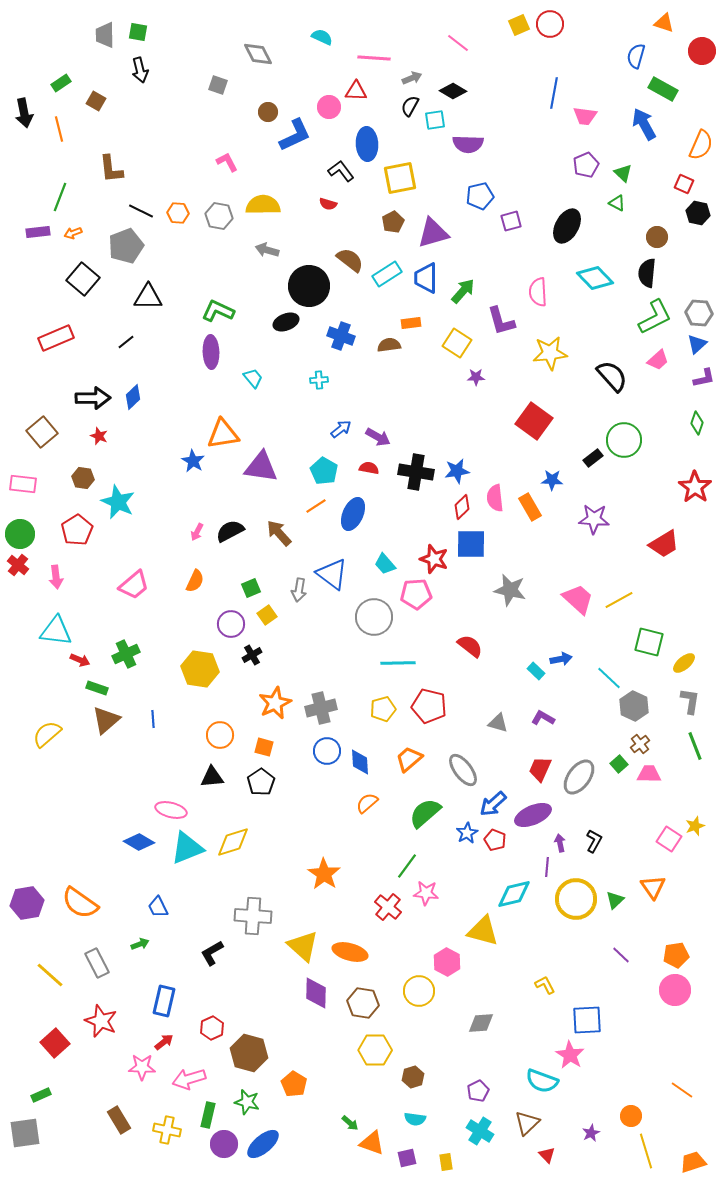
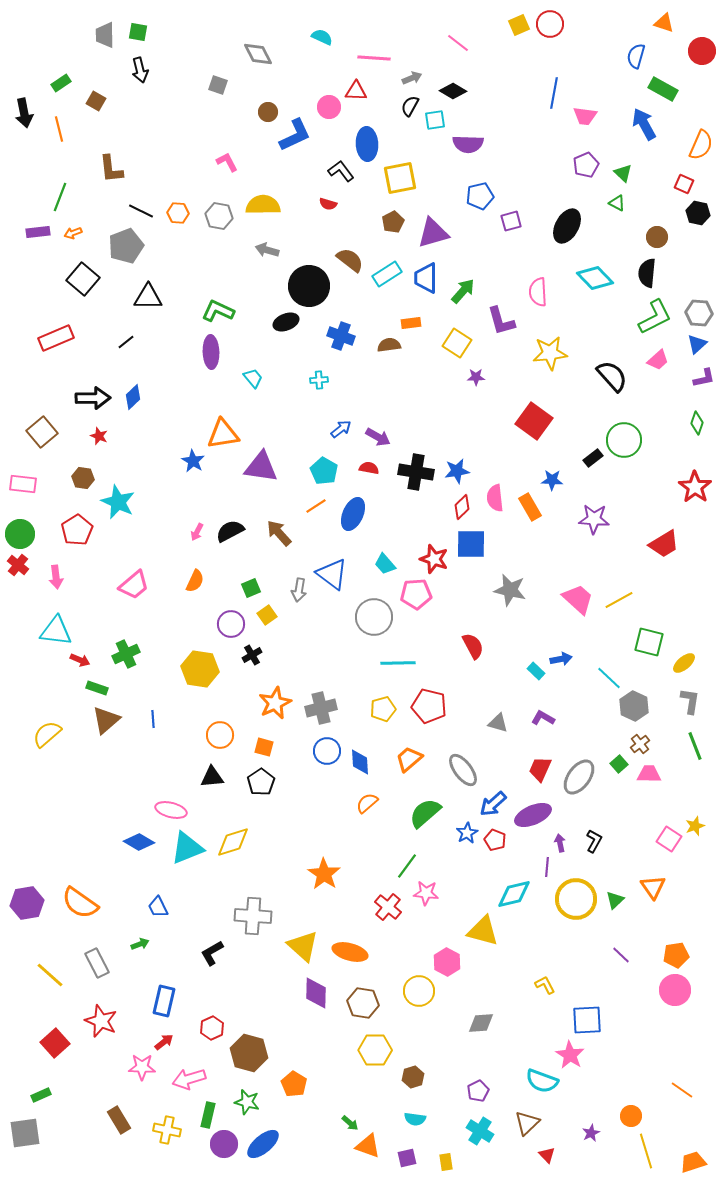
red semicircle at (470, 646): moved 3 px right; rotated 24 degrees clockwise
orange triangle at (372, 1143): moved 4 px left, 3 px down
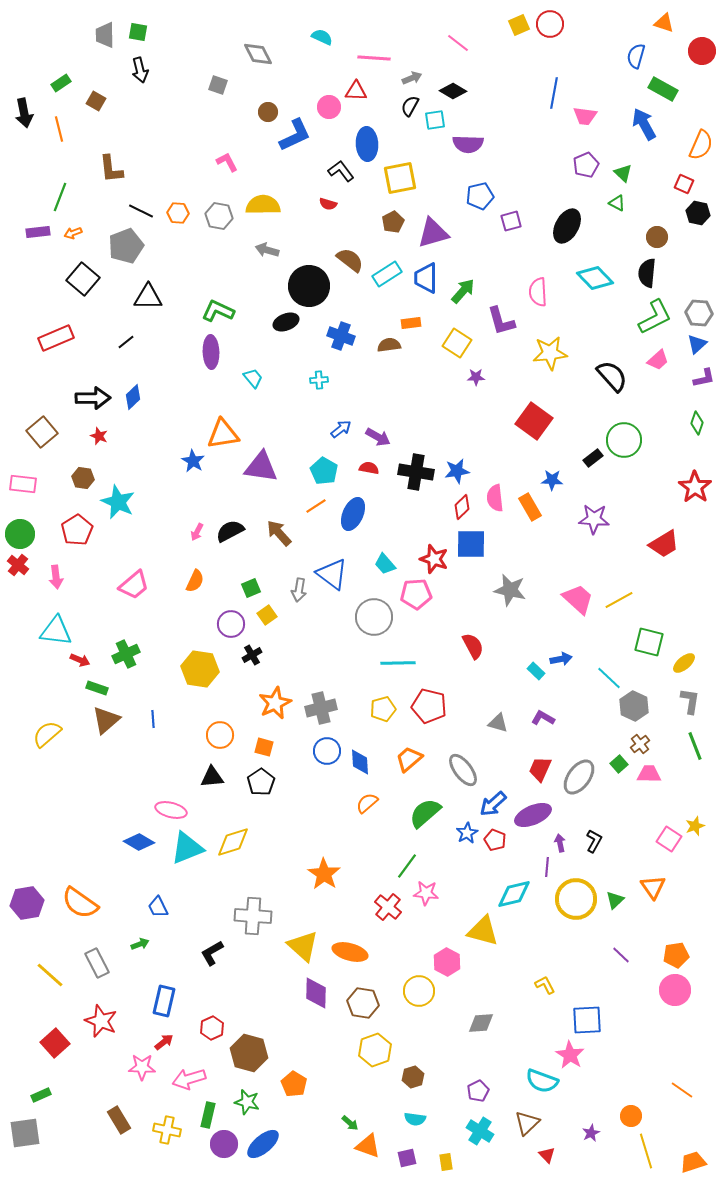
yellow hexagon at (375, 1050): rotated 20 degrees counterclockwise
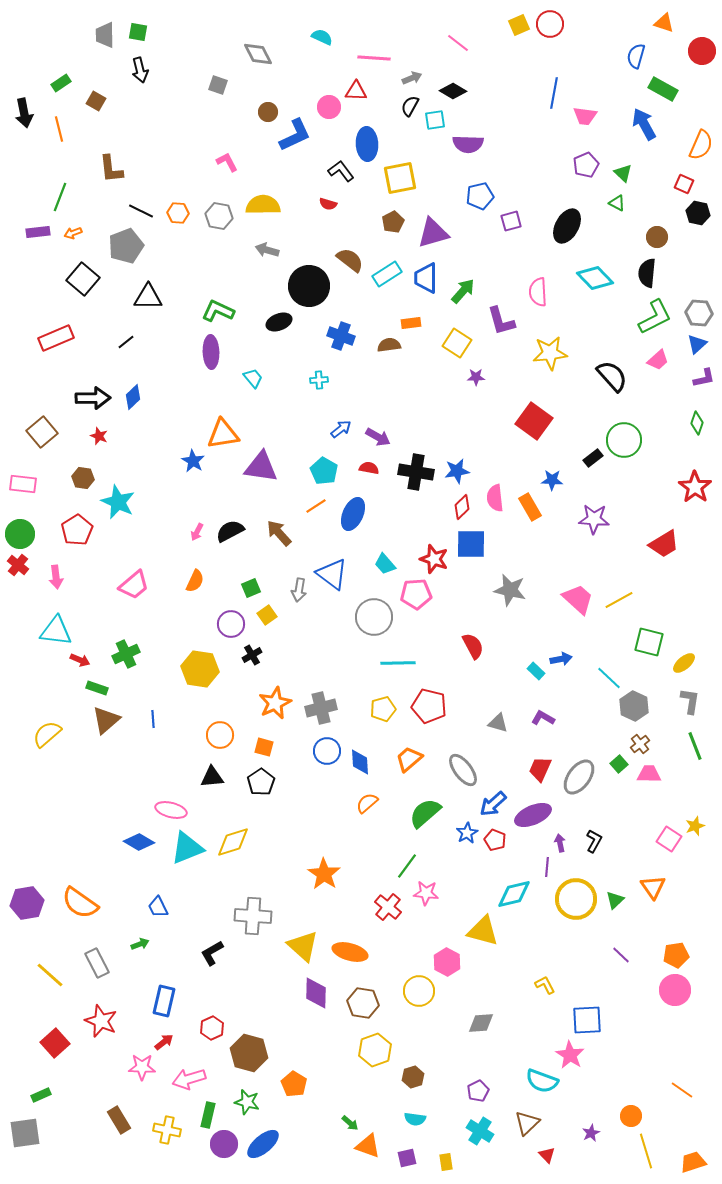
black ellipse at (286, 322): moved 7 px left
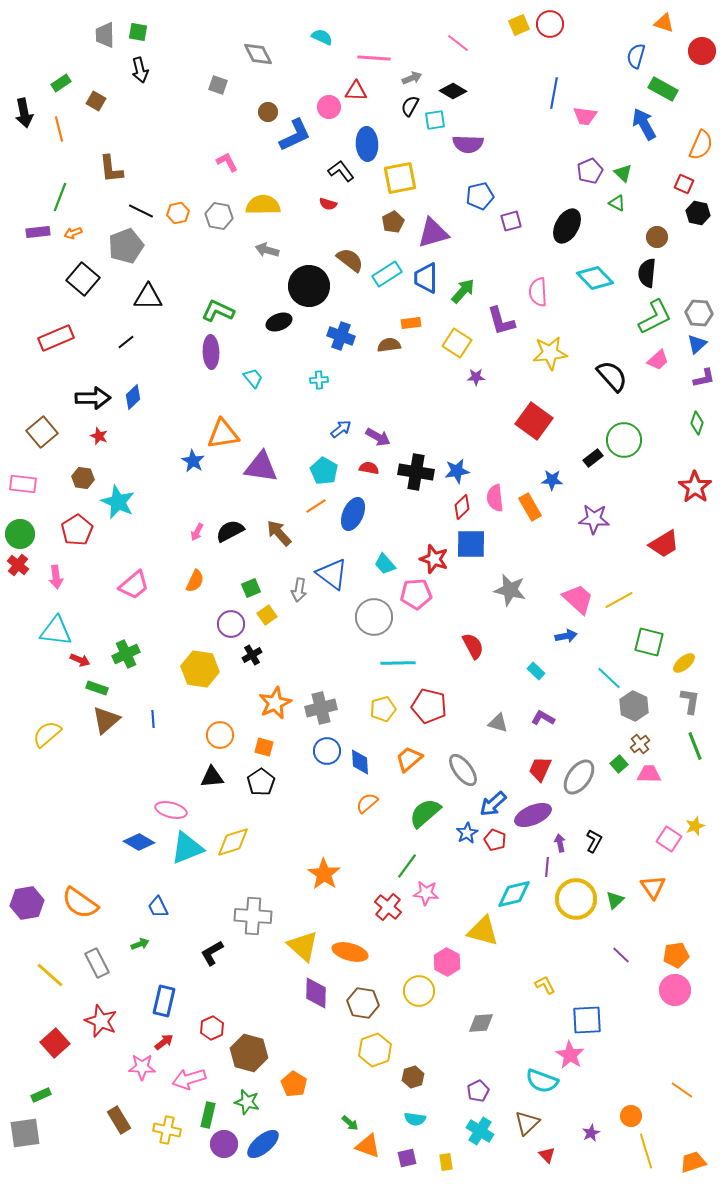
purple pentagon at (586, 165): moved 4 px right, 6 px down
orange hexagon at (178, 213): rotated 15 degrees counterclockwise
blue arrow at (561, 659): moved 5 px right, 23 px up
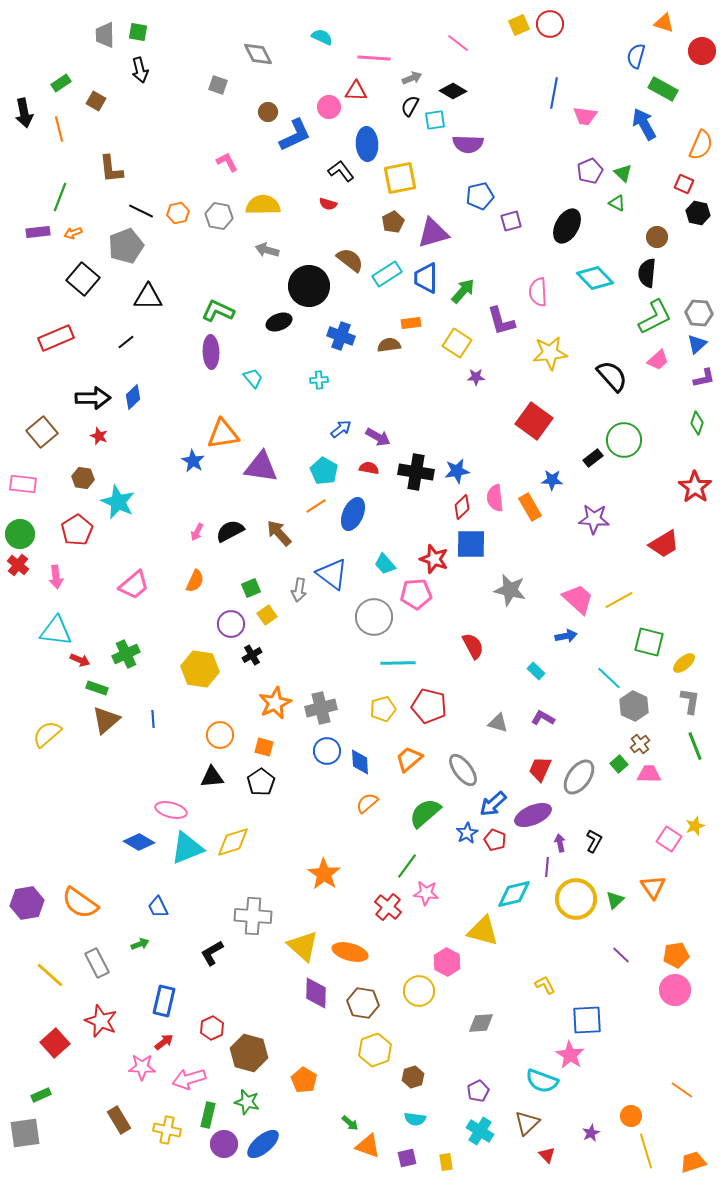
orange pentagon at (294, 1084): moved 10 px right, 4 px up
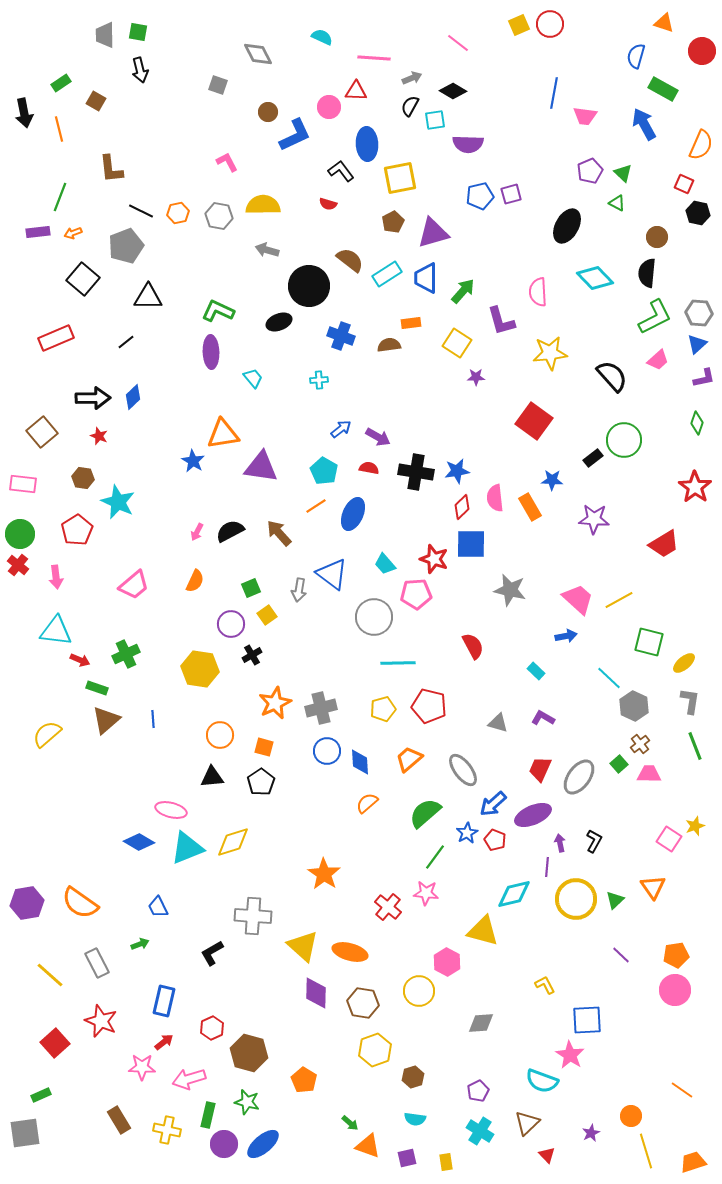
purple square at (511, 221): moved 27 px up
green line at (407, 866): moved 28 px right, 9 px up
